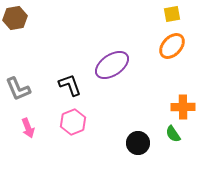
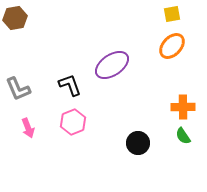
green semicircle: moved 10 px right, 2 px down
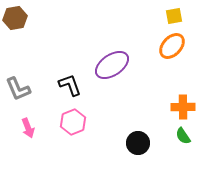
yellow square: moved 2 px right, 2 px down
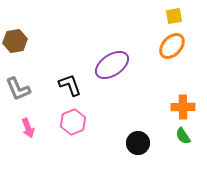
brown hexagon: moved 23 px down
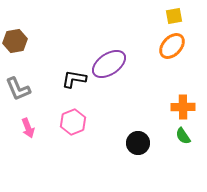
purple ellipse: moved 3 px left, 1 px up
black L-shape: moved 4 px right, 6 px up; rotated 60 degrees counterclockwise
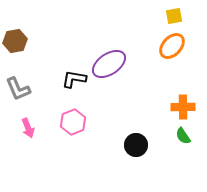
black circle: moved 2 px left, 2 px down
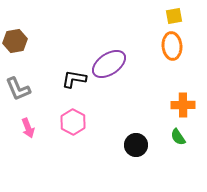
orange ellipse: rotated 48 degrees counterclockwise
orange cross: moved 2 px up
pink hexagon: rotated 10 degrees counterclockwise
green semicircle: moved 5 px left, 1 px down
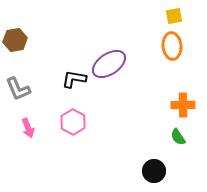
brown hexagon: moved 1 px up
black circle: moved 18 px right, 26 px down
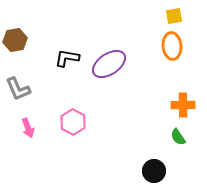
black L-shape: moved 7 px left, 21 px up
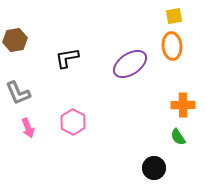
black L-shape: rotated 20 degrees counterclockwise
purple ellipse: moved 21 px right
gray L-shape: moved 4 px down
black circle: moved 3 px up
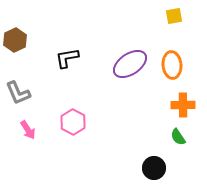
brown hexagon: rotated 15 degrees counterclockwise
orange ellipse: moved 19 px down
pink arrow: moved 2 px down; rotated 12 degrees counterclockwise
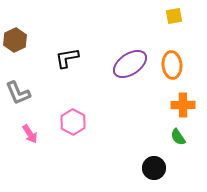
pink arrow: moved 2 px right, 4 px down
